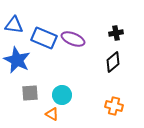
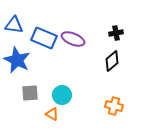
black diamond: moved 1 px left, 1 px up
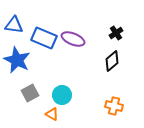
black cross: rotated 24 degrees counterclockwise
gray square: rotated 24 degrees counterclockwise
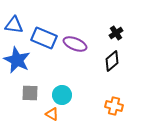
purple ellipse: moved 2 px right, 5 px down
gray square: rotated 30 degrees clockwise
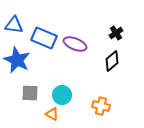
orange cross: moved 13 px left
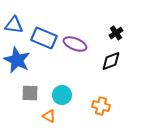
black diamond: moved 1 px left; rotated 20 degrees clockwise
orange triangle: moved 3 px left, 2 px down
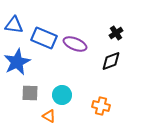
blue star: moved 2 px down; rotated 20 degrees clockwise
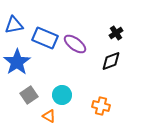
blue triangle: rotated 18 degrees counterclockwise
blue rectangle: moved 1 px right
purple ellipse: rotated 15 degrees clockwise
blue star: rotated 8 degrees counterclockwise
gray square: moved 1 px left, 2 px down; rotated 36 degrees counterclockwise
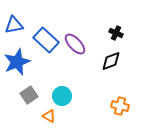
black cross: rotated 32 degrees counterclockwise
blue rectangle: moved 1 px right, 2 px down; rotated 20 degrees clockwise
purple ellipse: rotated 10 degrees clockwise
blue star: rotated 12 degrees clockwise
cyan circle: moved 1 px down
orange cross: moved 19 px right
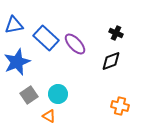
blue rectangle: moved 2 px up
cyan circle: moved 4 px left, 2 px up
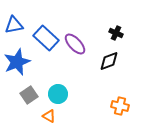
black diamond: moved 2 px left
